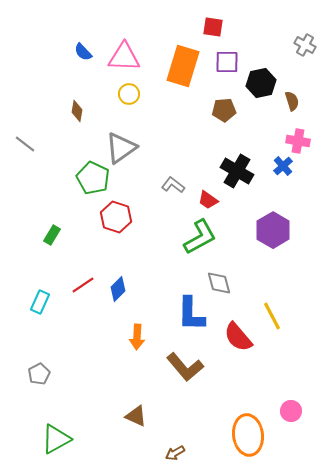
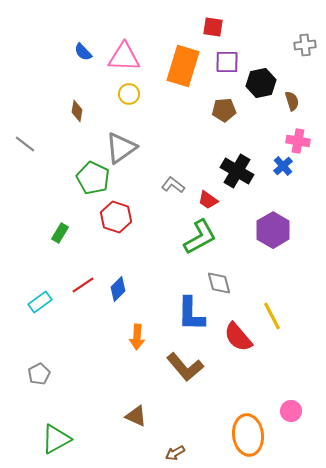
gray cross: rotated 35 degrees counterclockwise
green rectangle: moved 8 px right, 2 px up
cyan rectangle: rotated 30 degrees clockwise
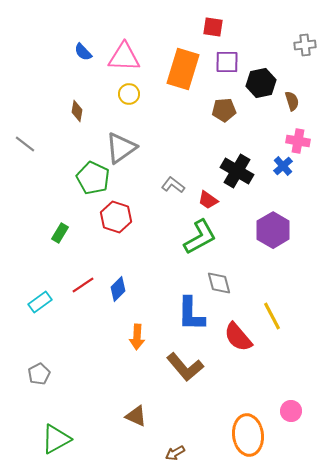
orange rectangle: moved 3 px down
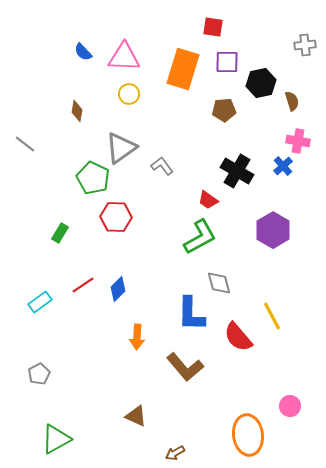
gray L-shape: moved 11 px left, 19 px up; rotated 15 degrees clockwise
red hexagon: rotated 16 degrees counterclockwise
pink circle: moved 1 px left, 5 px up
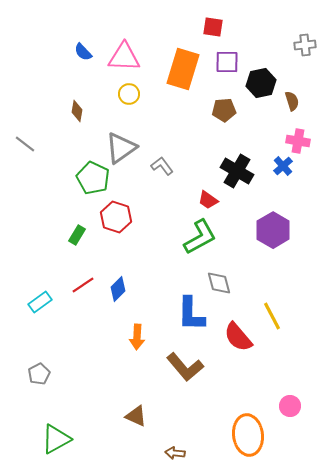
red hexagon: rotated 16 degrees clockwise
green rectangle: moved 17 px right, 2 px down
brown arrow: rotated 36 degrees clockwise
